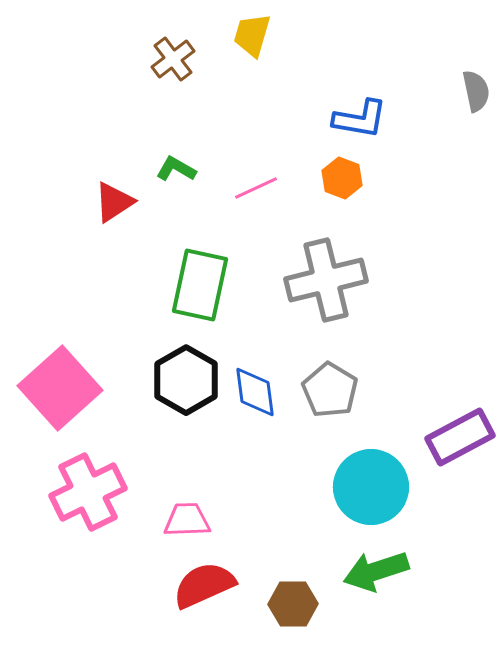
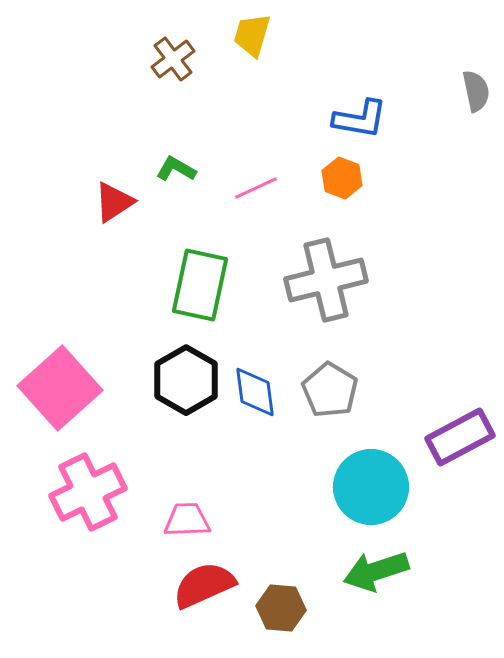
brown hexagon: moved 12 px left, 4 px down; rotated 6 degrees clockwise
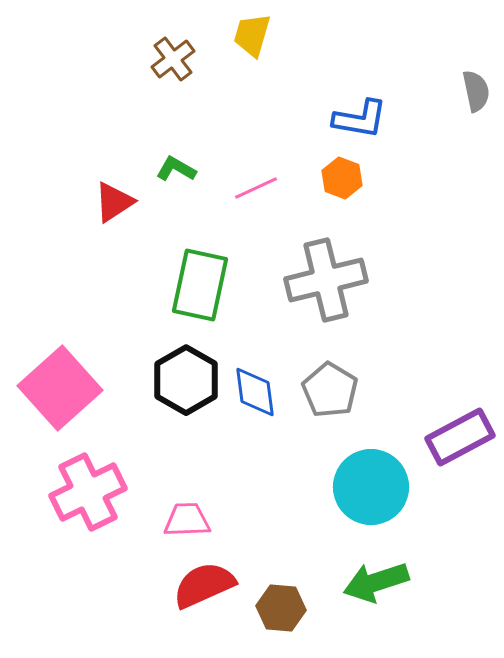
green arrow: moved 11 px down
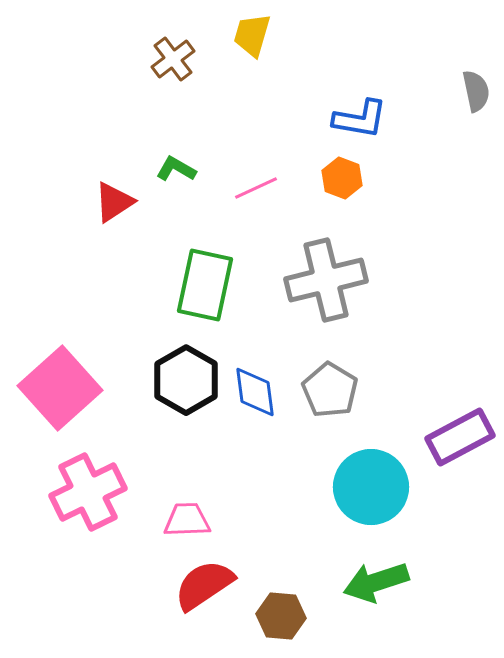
green rectangle: moved 5 px right
red semicircle: rotated 10 degrees counterclockwise
brown hexagon: moved 8 px down
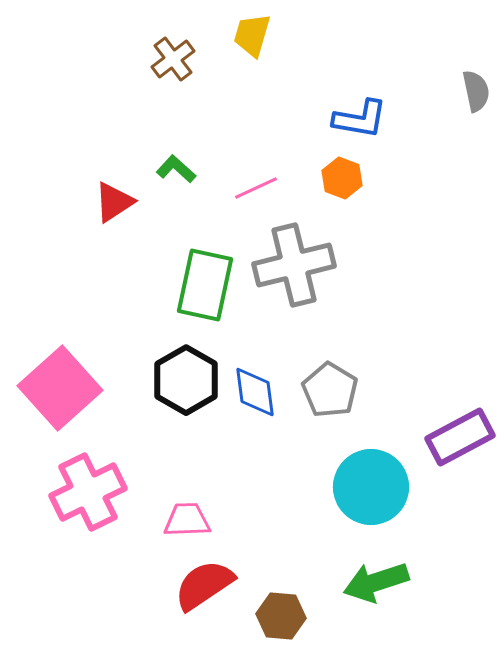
green L-shape: rotated 12 degrees clockwise
gray cross: moved 32 px left, 15 px up
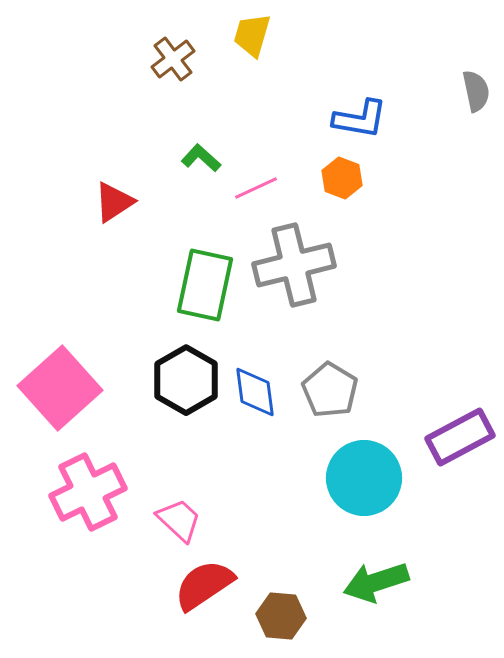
green L-shape: moved 25 px right, 11 px up
cyan circle: moved 7 px left, 9 px up
pink trapezoid: moved 8 px left; rotated 45 degrees clockwise
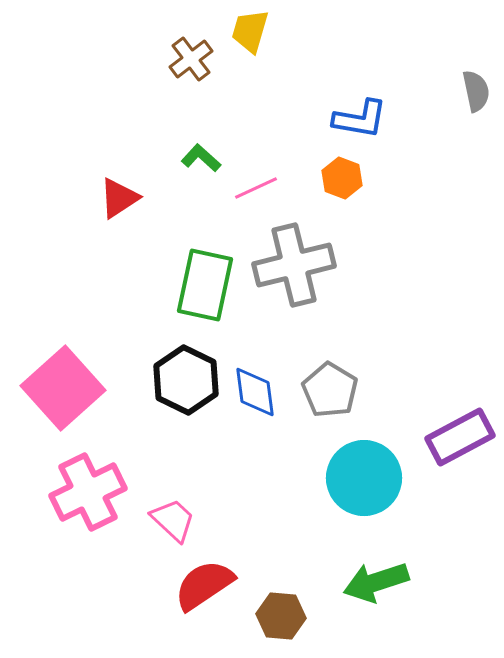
yellow trapezoid: moved 2 px left, 4 px up
brown cross: moved 18 px right
red triangle: moved 5 px right, 4 px up
black hexagon: rotated 4 degrees counterclockwise
pink square: moved 3 px right
pink trapezoid: moved 6 px left
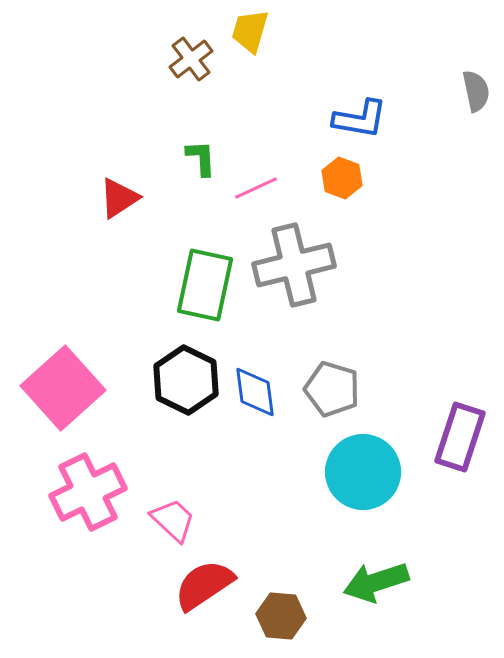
green L-shape: rotated 45 degrees clockwise
gray pentagon: moved 2 px right, 1 px up; rotated 14 degrees counterclockwise
purple rectangle: rotated 44 degrees counterclockwise
cyan circle: moved 1 px left, 6 px up
